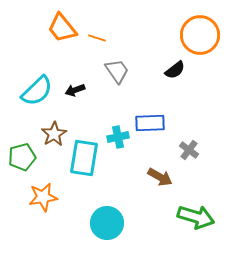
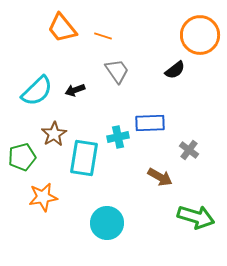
orange line: moved 6 px right, 2 px up
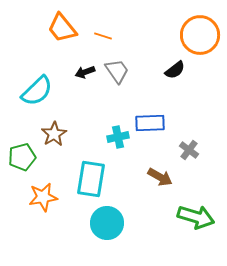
black arrow: moved 10 px right, 18 px up
cyan rectangle: moved 7 px right, 21 px down
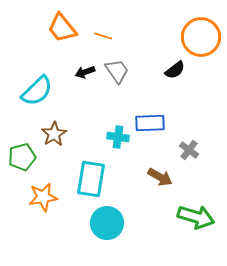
orange circle: moved 1 px right, 2 px down
cyan cross: rotated 20 degrees clockwise
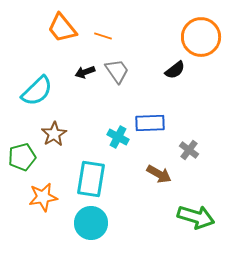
cyan cross: rotated 20 degrees clockwise
brown arrow: moved 1 px left, 3 px up
cyan circle: moved 16 px left
